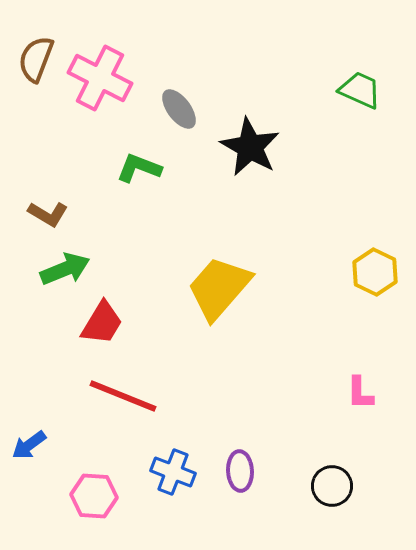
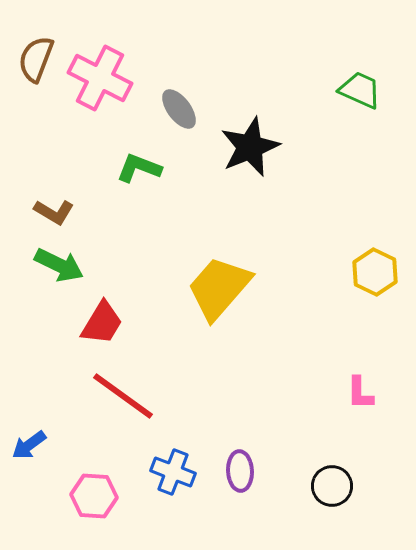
black star: rotated 20 degrees clockwise
brown L-shape: moved 6 px right, 2 px up
green arrow: moved 6 px left, 4 px up; rotated 48 degrees clockwise
red line: rotated 14 degrees clockwise
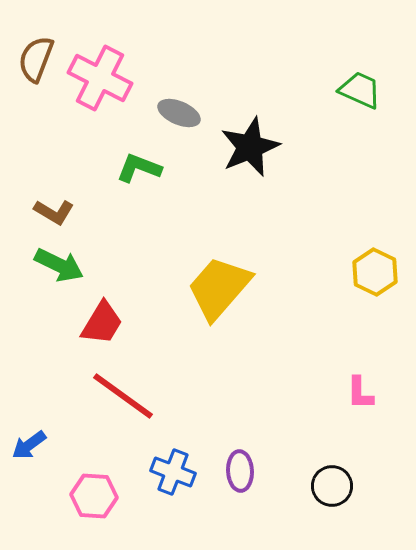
gray ellipse: moved 4 px down; rotated 30 degrees counterclockwise
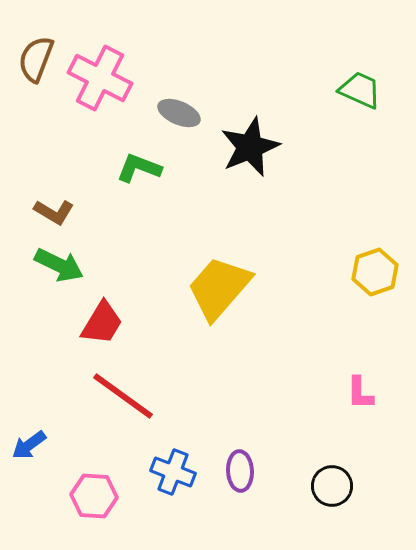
yellow hexagon: rotated 15 degrees clockwise
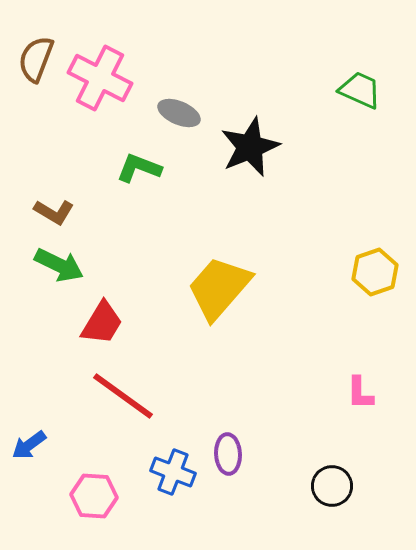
purple ellipse: moved 12 px left, 17 px up
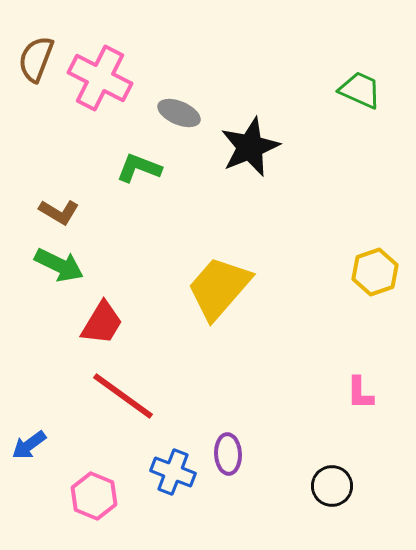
brown L-shape: moved 5 px right
pink hexagon: rotated 18 degrees clockwise
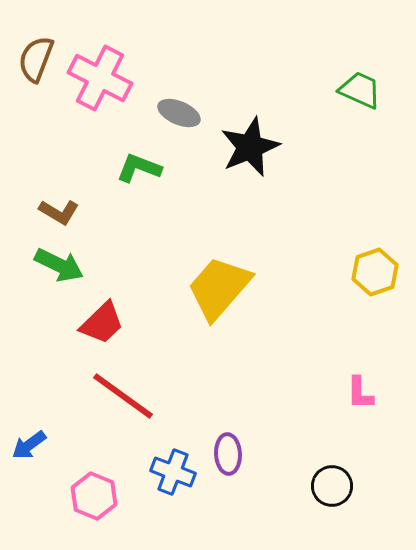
red trapezoid: rotated 15 degrees clockwise
